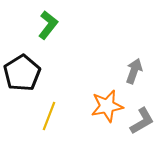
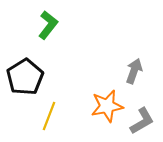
black pentagon: moved 3 px right, 4 px down
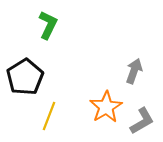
green L-shape: rotated 12 degrees counterclockwise
orange star: moved 1 px left, 1 px down; rotated 20 degrees counterclockwise
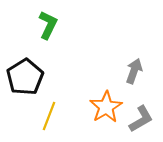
gray L-shape: moved 1 px left, 2 px up
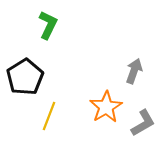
gray L-shape: moved 2 px right, 4 px down
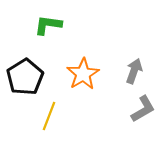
green L-shape: rotated 108 degrees counterclockwise
orange star: moved 23 px left, 33 px up
gray L-shape: moved 14 px up
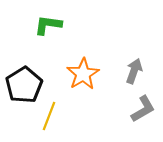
black pentagon: moved 1 px left, 8 px down
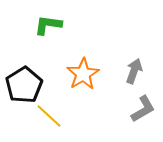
yellow line: rotated 68 degrees counterclockwise
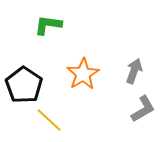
black pentagon: rotated 6 degrees counterclockwise
yellow line: moved 4 px down
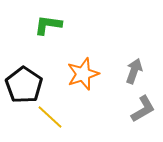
orange star: rotated 12 degrees clockwise
yellow line: moved 1 px right, 3 px up
